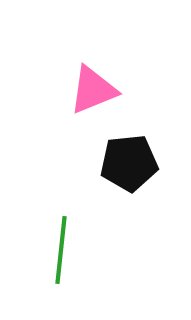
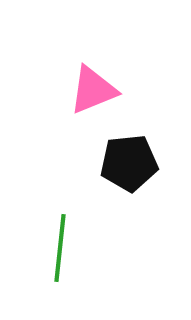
green line: moved 1 px left, 2 px up
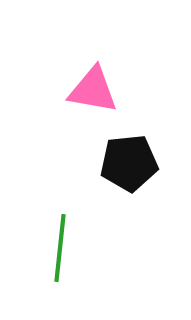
pink triangle: rotated 32 degrees clockwise
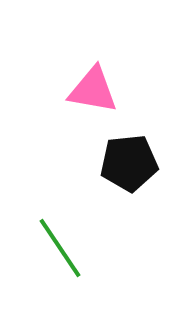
green line: rotated 40 degrees counterclockwise
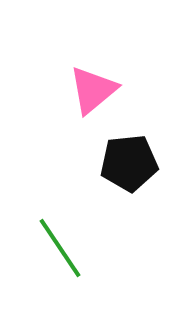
pink triangle: rotated 50 degrees counterclockwise
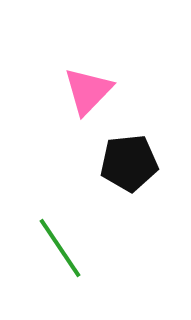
pink triangle: moved 5 px left, 1 px down; rotated 6 degrees counterclockwise
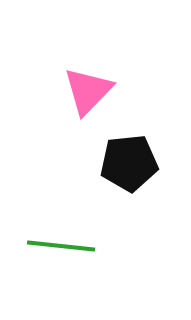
green line: moved 1 px right, 2 px up; rotated 50 degrees counterclockwise
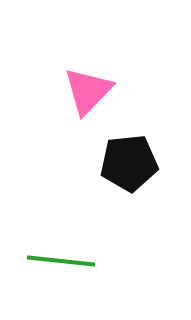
green line: moved 15 px down
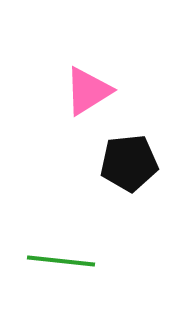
pink triangle: rotated 14 degrees clockwise
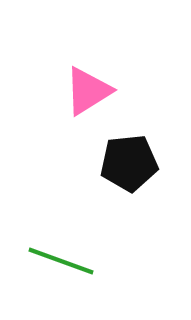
green line: rotated 14 degrees clockwise
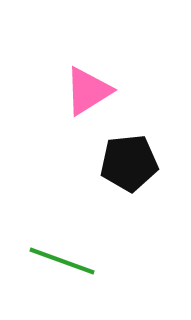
green line: moved 1 px right
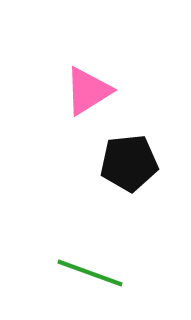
green line: moved 28 px right, 12 px down
